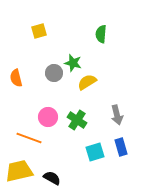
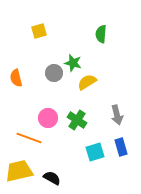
pink circle: moved 1 px down
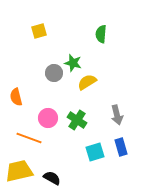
orange semicircle: moved 19 px down
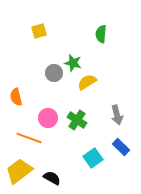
blue rectangle: rotated 30 degrees counterclockwise
cyan square: moved 2 px left, 6 px down; rotated 18 degrees counterclockwise
yellow trapezoid: rotated 24 degrees counterclockwise
